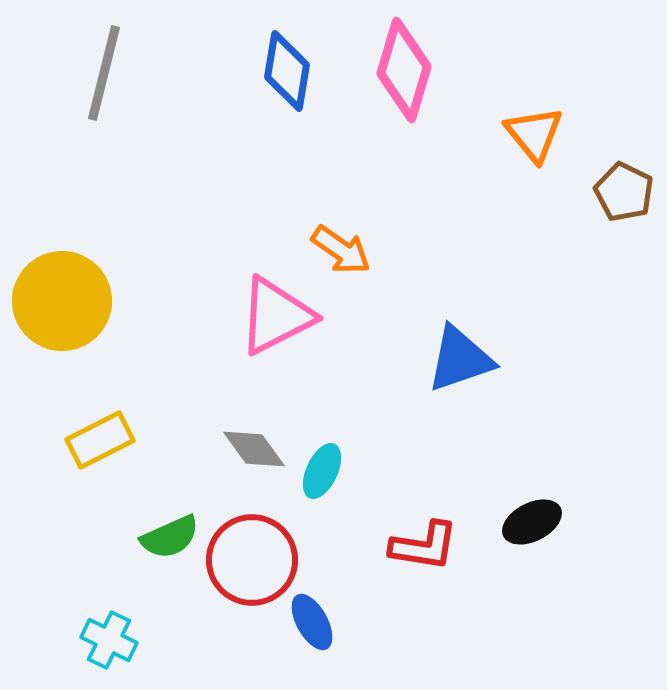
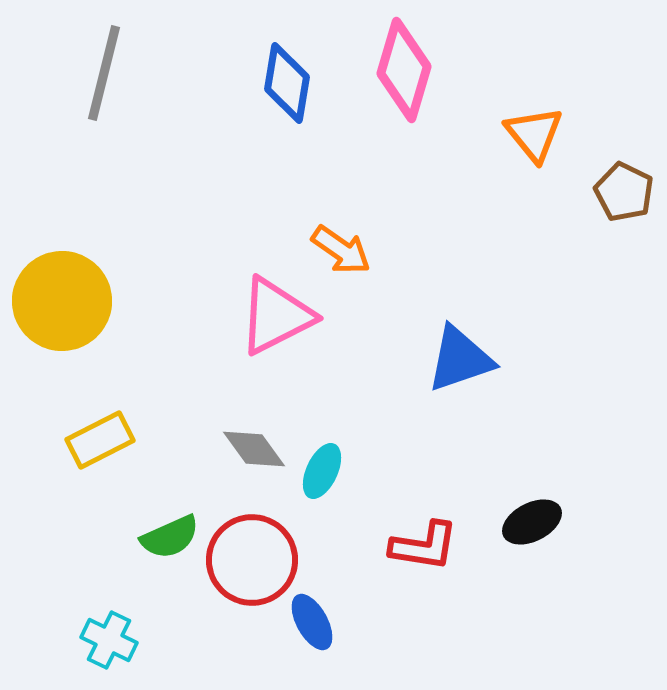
blue diamond: moved 12 px down
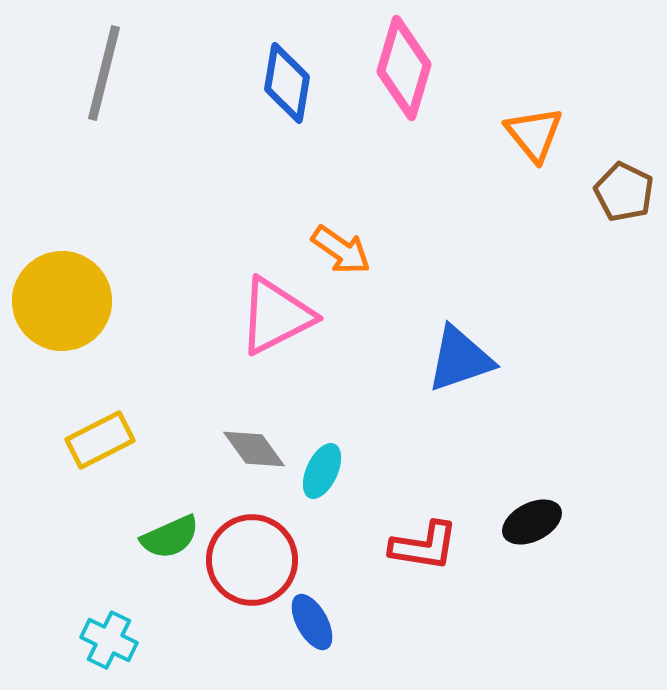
pink diamond: moved 2 px up
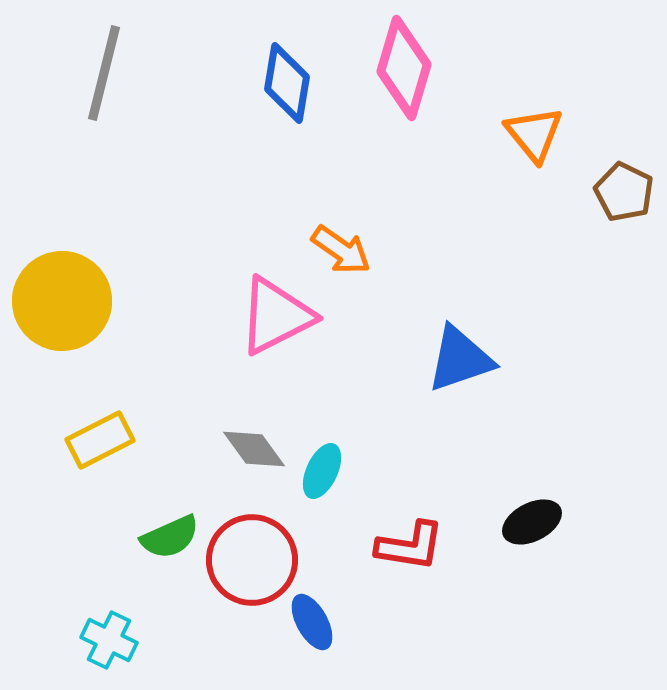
red L-shape: moved 14 px left
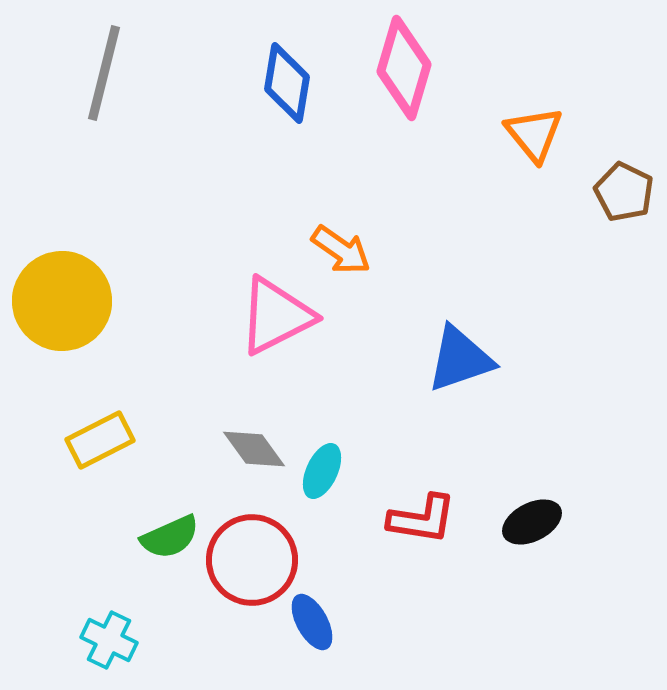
red L-shape: moved 12 px right, 27 px up
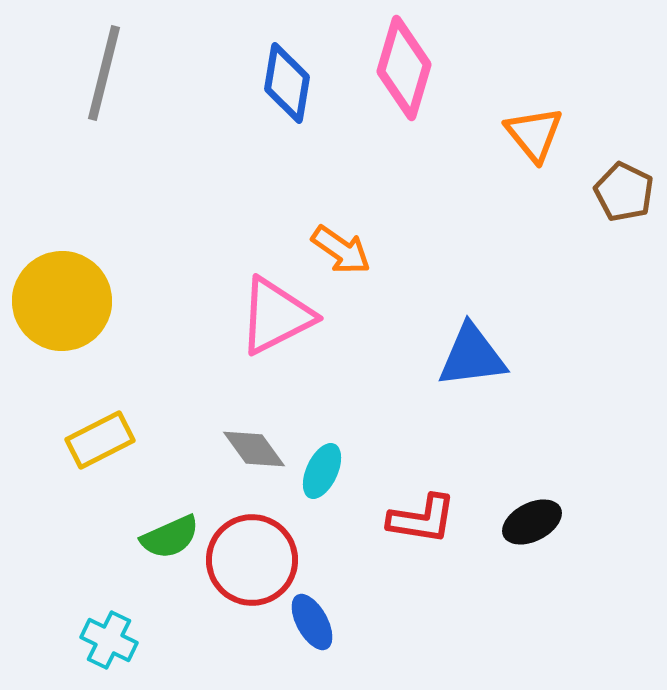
blue triangle: moved 12 px right, 3 px up; rotated 12 degrees clockwise
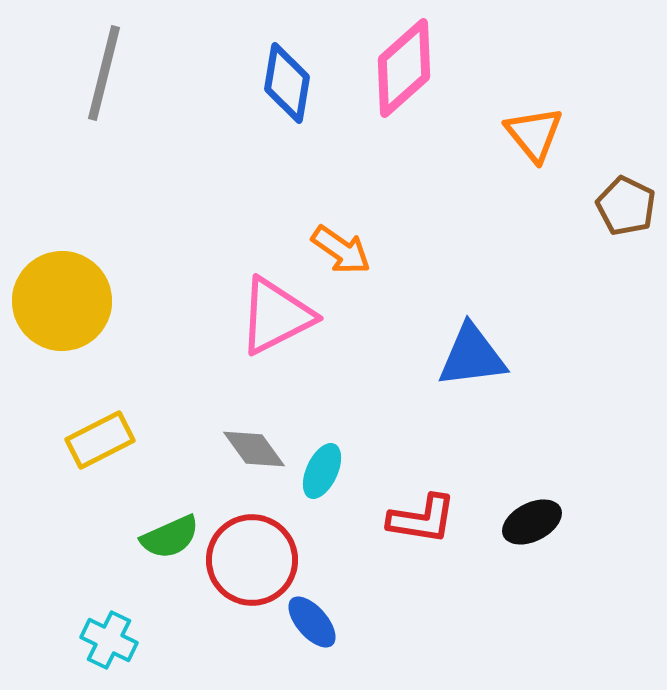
pink diamond: rotated 32 degrees clockwise
brown pentagon: moved 2 px right, 14 px down
blue ellipse: rotated 12 degrees counterclockwise
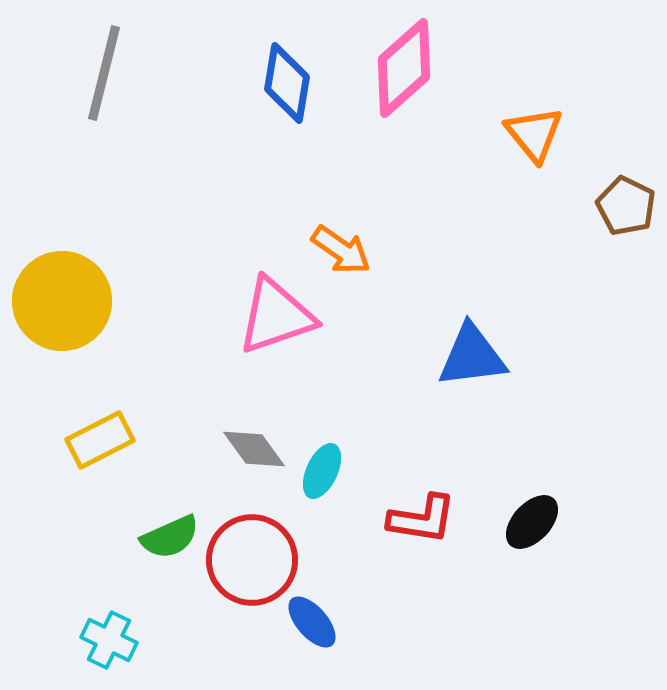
pink triangle: rotated 8 degrees clockwise
black ellipse: rotated 20 degrees counterclockwise
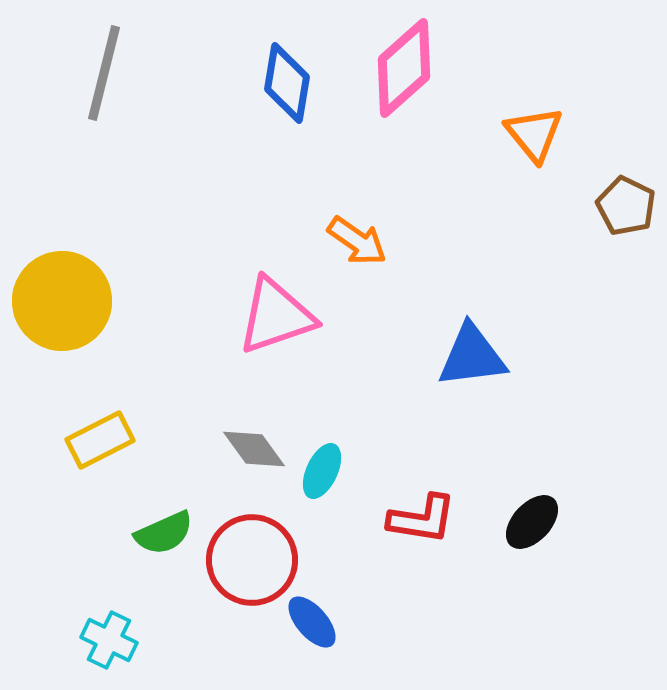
orange arrow: moved 16 px right, 9 px up
green semicircle: moved 6 px left, 4 px up
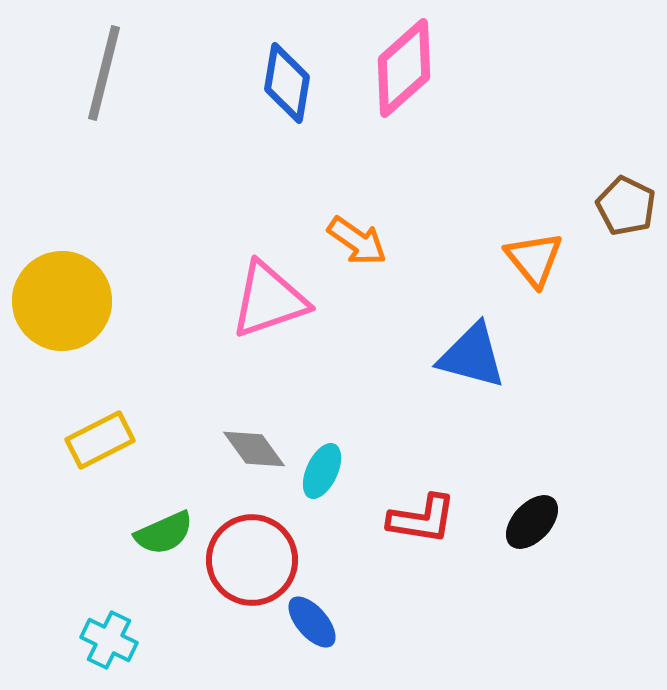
orange triangle: moved 125 px down
pink triangle: moved 7 px left, 16 px up
blue triangle: rotated 22 degrees clockwise
